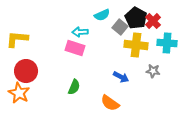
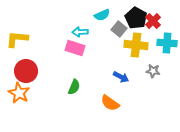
gray square: moved 1 px left, 2 px down
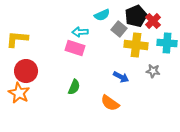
black pentagon: moved 2 px up; rotated 20 degrees clockwise
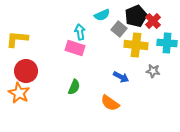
cyan arrow: rotated 84 degrees clockwise
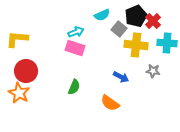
cyan arrow: moved 4 px left; rotated 77 degrees clockwise
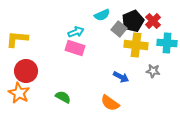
black pentagon: moved 3 px left, 5 px down
green semicircle: moved 11 px left, 10 px down; rotated 84 degrees counterclockwise
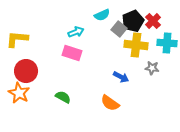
pink rectangle: moved 3 px left, 5 px down
gray star: moved 1 px left, 3 px up
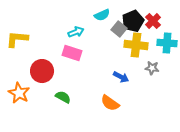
red circle: moved 16 px right
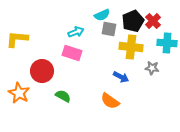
gray square: moved 10 px left; rotated 28 degrees counterclockwise
yellow cross: moved 5 px left, 2 px down
green semicircle: moved 1 px up
orange semicircle: moved 2 px up
